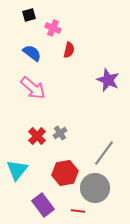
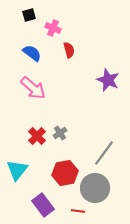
red semicircle: rotated 28 degrees counterclockwise
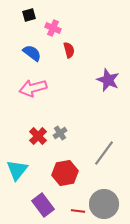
pink arrow: rotated 124 degrees clockwise
red cross: moved 1 px right
gray circle: moved 9 px right, 16 px down
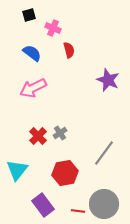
pink arrow: rotated 12 degrees counterclockwise
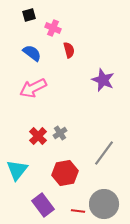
purple star: moved 5 px left
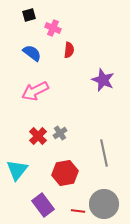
red semicircle: rotated 21 degrees clockwise
pink arrow: moved 2 px right, 3 px down
gray line: rotated 48 degrees counterclockwise
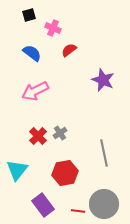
red semicircle: rotated 133 degrees counterclockwise
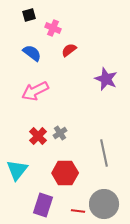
purple star: moved 3 px right, 1 px up
red hexagon: rotated 10 degrees clockwise
purple rectangle: rotated 55 degrees clockwise
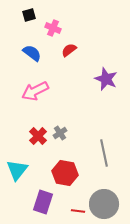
red hexagon: rotated 10 degrees clockwise
purple rectangle: moved 3 px up
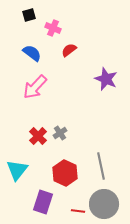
pink arrow: moved 4 px up; rotated 20 degrees counterclockwise
gray line: moved 3 px left, 13 px down
red hexagon: rotated 15 degrees clockwise
